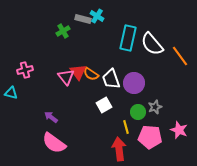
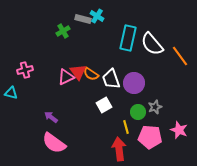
pink triangle: rotated 42 degrees clockwise
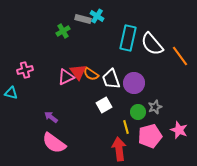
pink pentagon: moved 1 px up; rotated 20 degrees counterclockwise
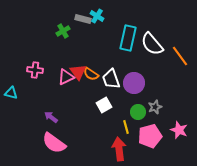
pink cross: moved 10 px right; rotated 21 degrees clockwise
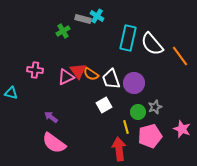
red triangle: moved 1 px up
pink star: moved 3 px right, 1 px up
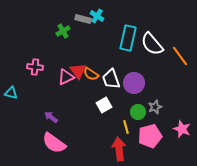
pink cross: moved 3 px up
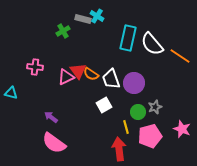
orange line: rotated 20 degrees counterclockwise
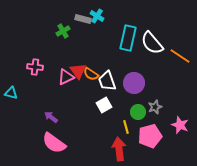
white semicircle: moved 1 px up
white trapezoid: moved 4 px left, 2 px down
pink star: moved 2 px left, 4 px up
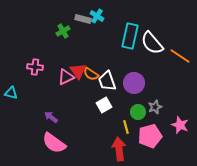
cyan rectangle: moved 2 px right, 2 px up
